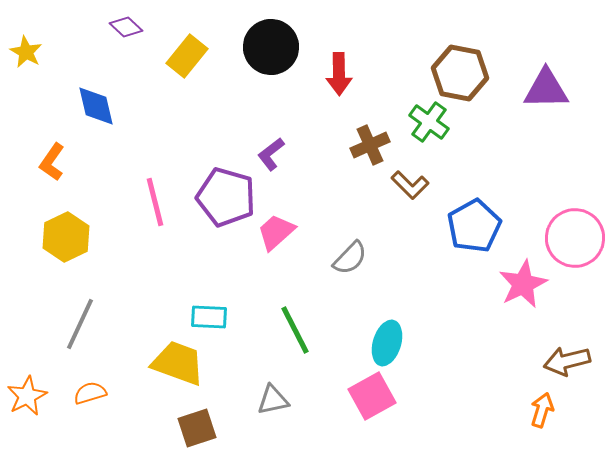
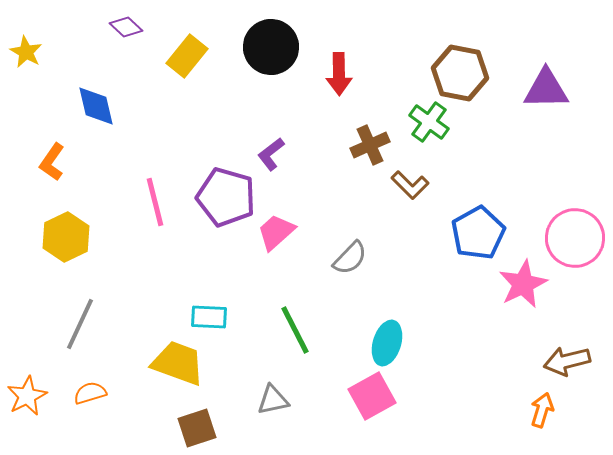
blue pentagon: moved 4 px right, 7 px down
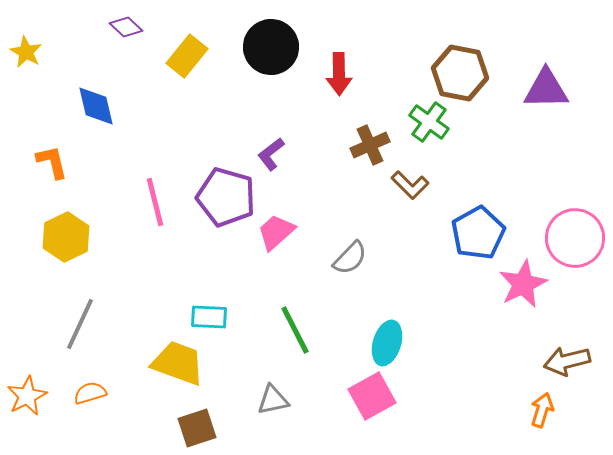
orange L-shape: rotated 132 degrees clockwise
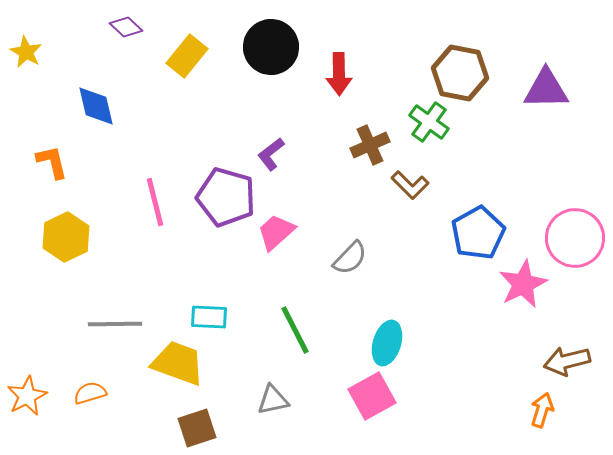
gray line: moved 35 px right; rotated 64 degrees clockwise
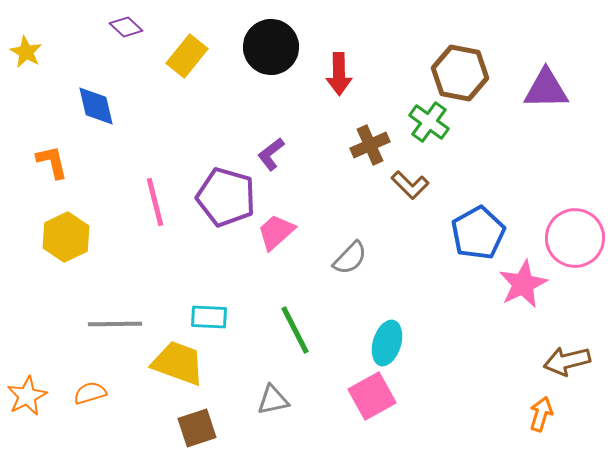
orange arrow: moved 1 px left, 4 px down
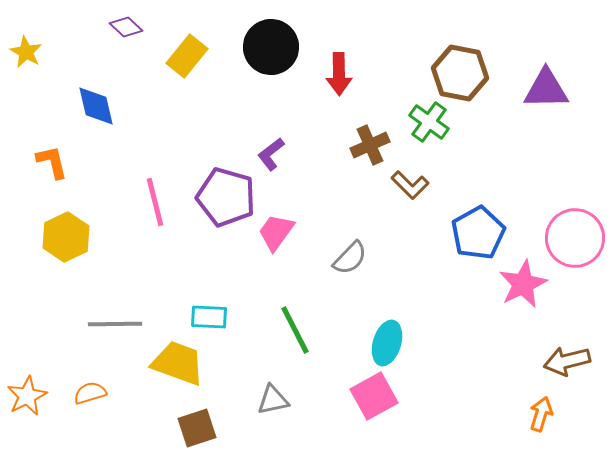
pink trapezoid: rotated 12 degrees counterclockwise
pink square: moved 2 px right
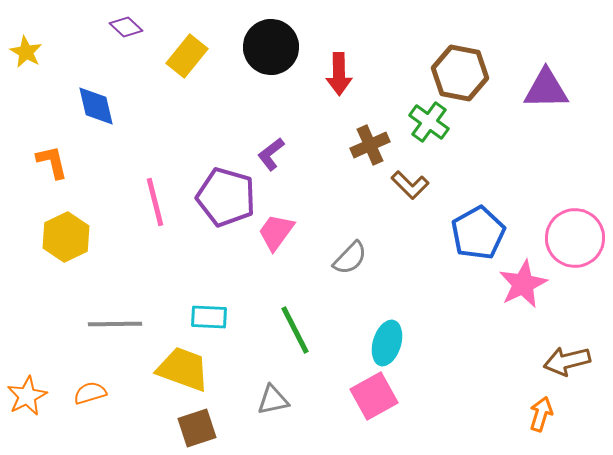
yellow trapezoid: moved 5 px right, 6 px down
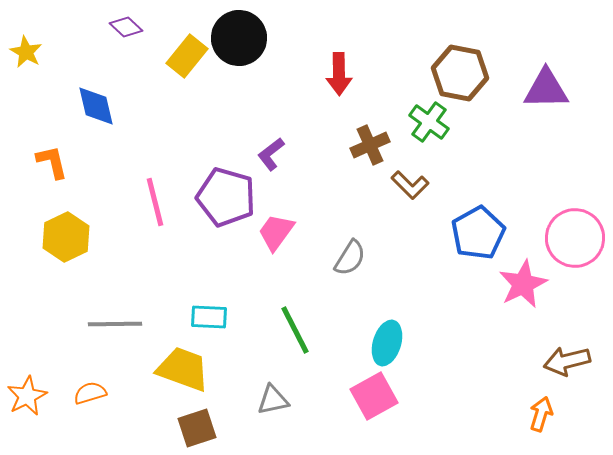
black circle: moved 32 px left, 9 px up
gray semicircle: rotated 12 degrees counterclockwise
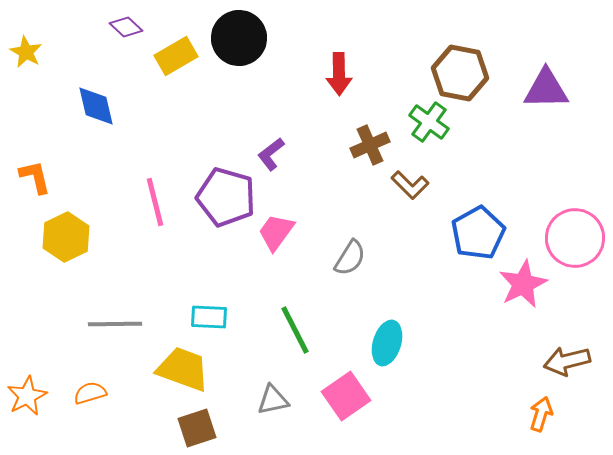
yellow rectangle: moved 11 px left; rotated 21 degrees clockwise
orange L-shape: moved 17 px left, 15 px down
pink square: moved 28 px left; rotated 6 degrees counterclockwise
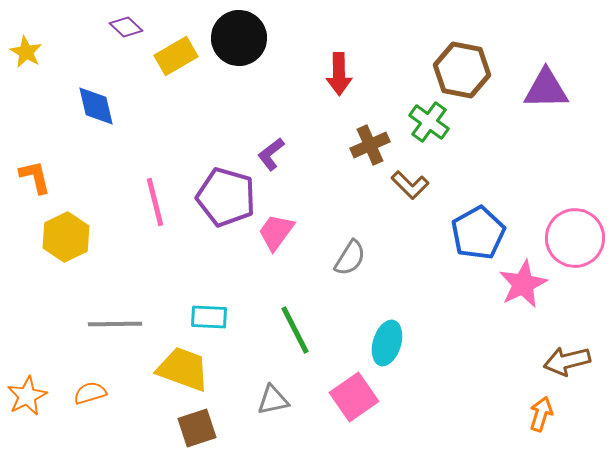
brown hexagon: moved 2 px right, 3 px up
pink square: moved 8 px right, 1 px down
